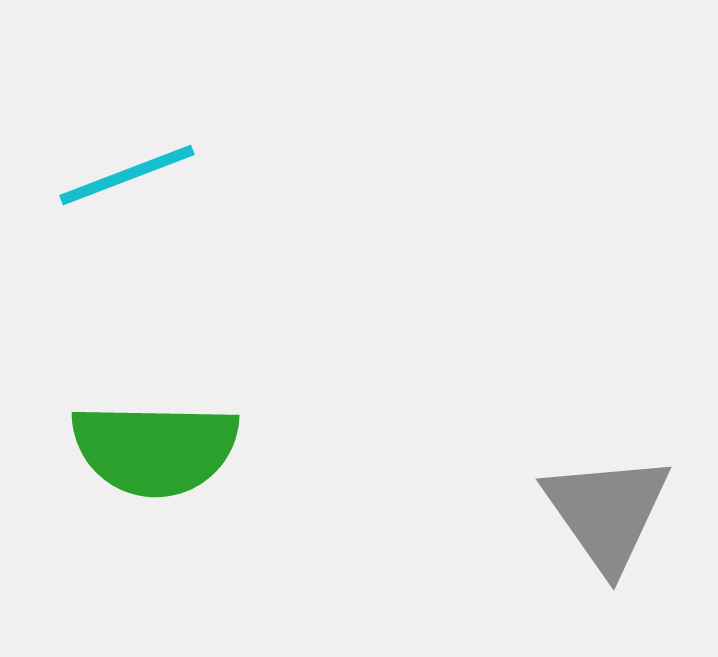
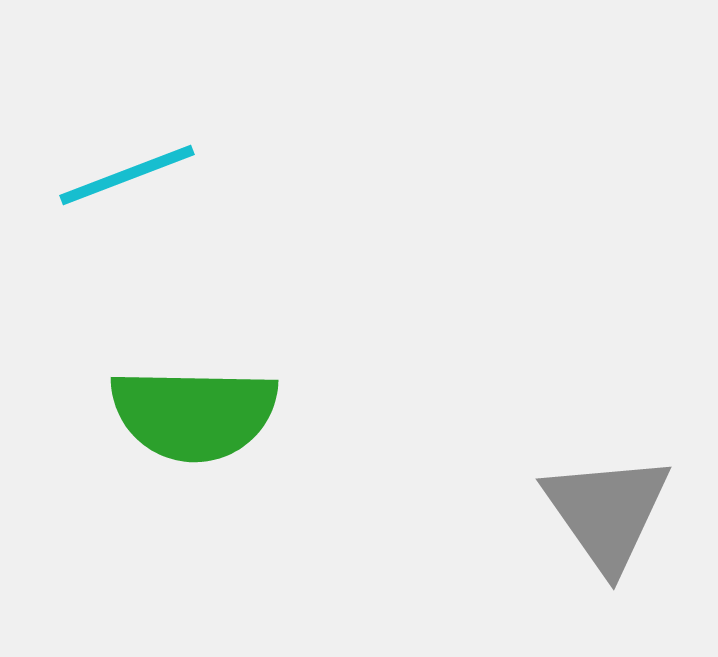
green semicircle: moved 39 px right, 35 px up
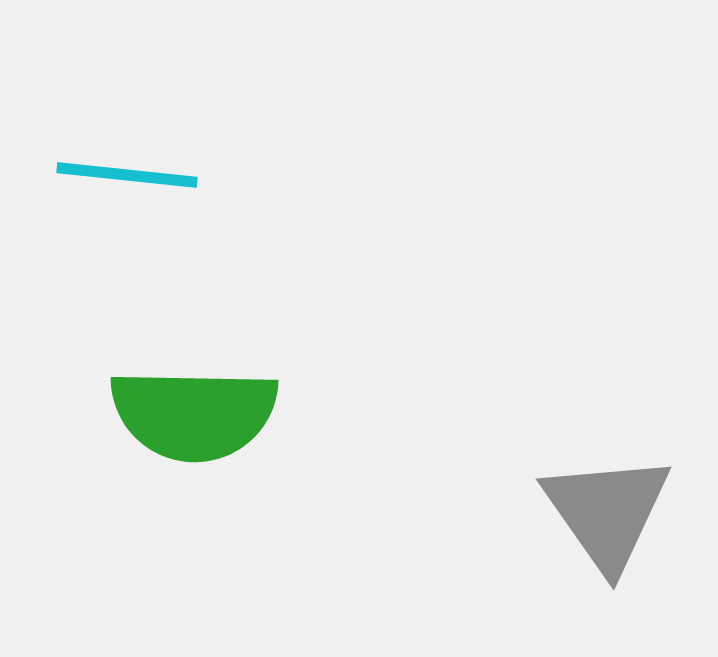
cyan line: rotated 27 degrees clockwise
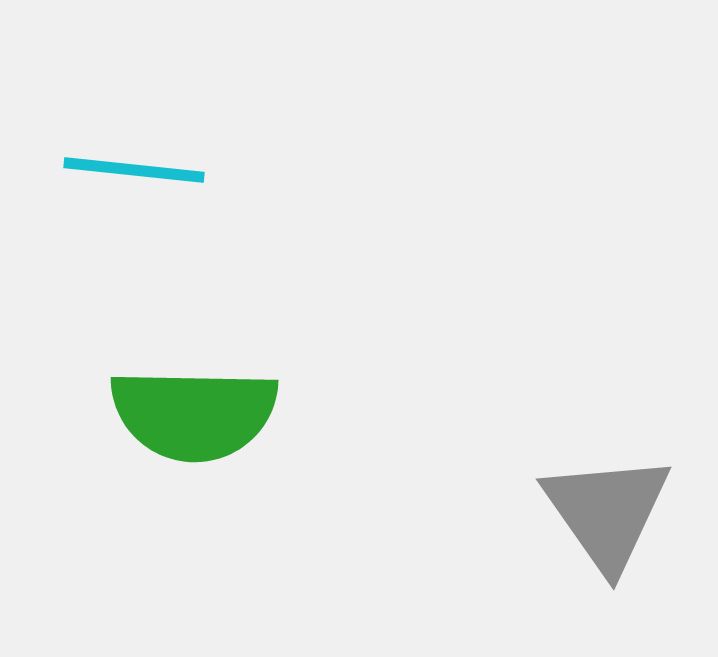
cyan line: moved 7 px right, 5 px up
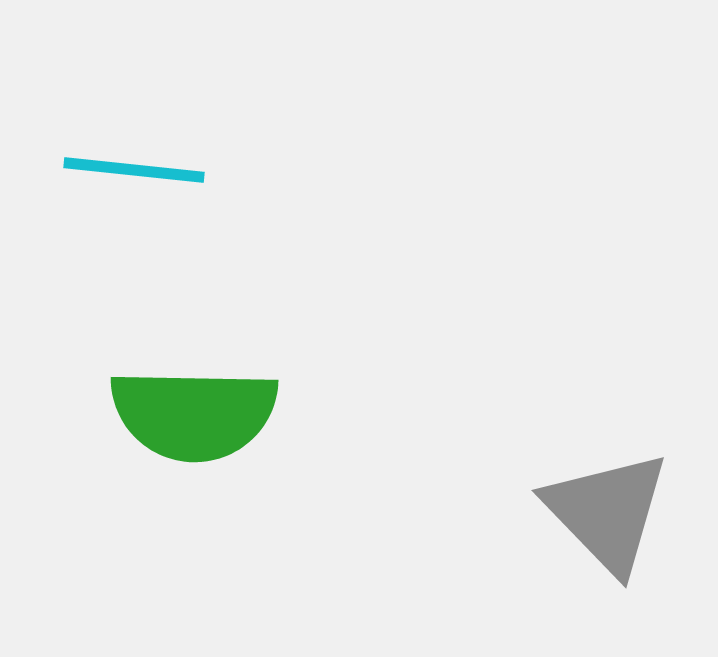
gray triangle: rotated 9 degrees counterclockwise
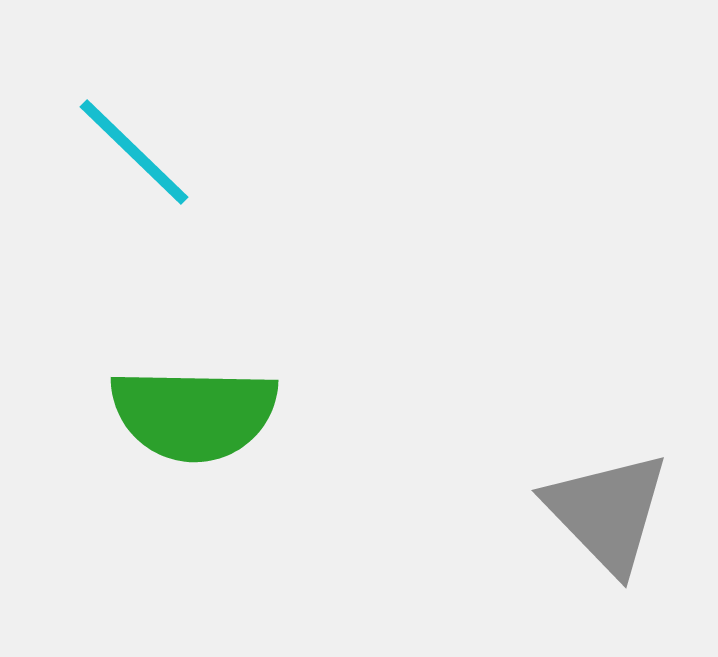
cyan line: moved 18 px up; rotated 38 degrees clockwise
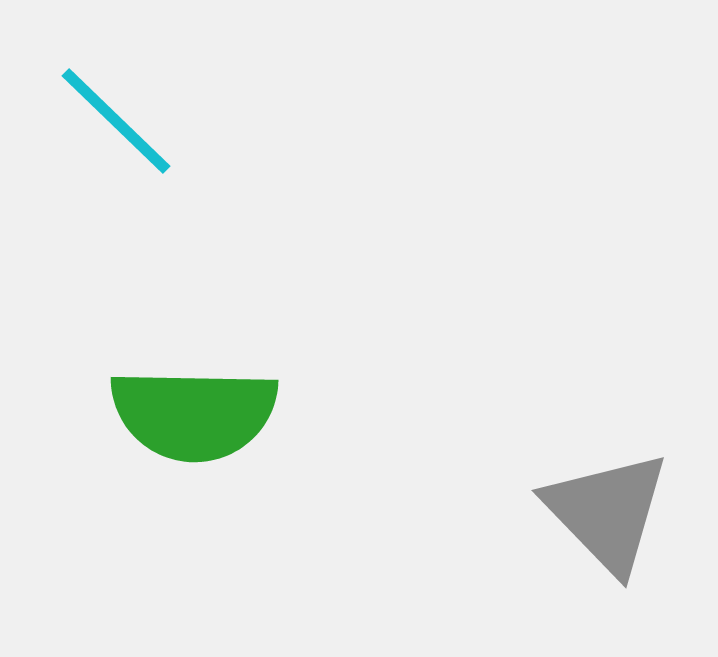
cyan line: moved 18 px left, 31 px up
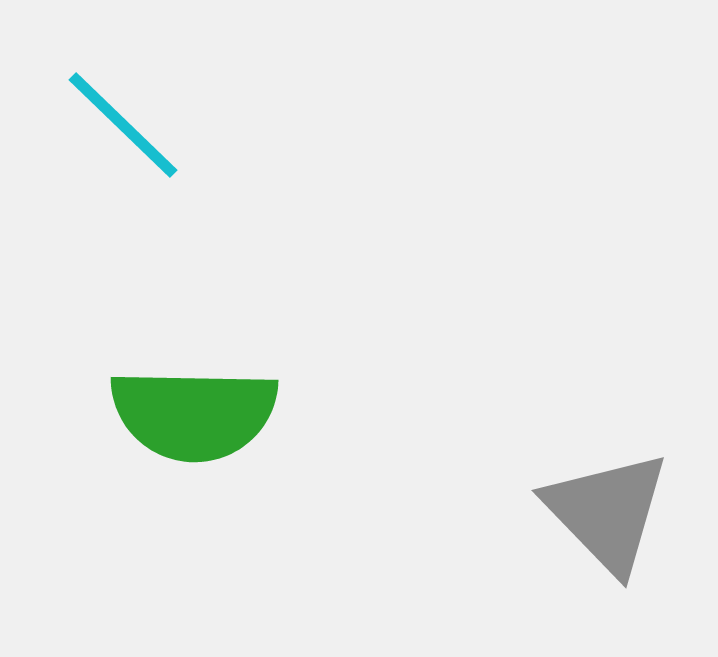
cyan line: moved 7 px right, 4 px down
